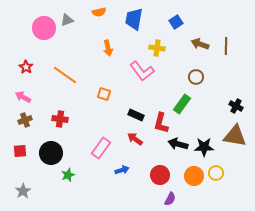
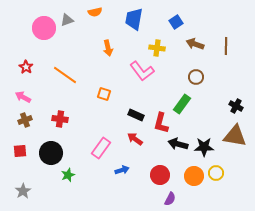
orange semicircle: moved 4 px left
brown arrow: moved 5 px left
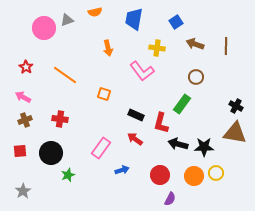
brown triangle: moved 3 px up
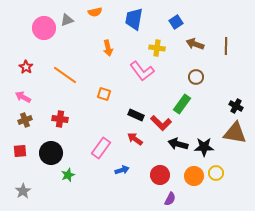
red L-shape: rotated 60 degrees counterclockwise
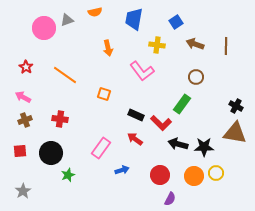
yellow cross: moved 3 px up
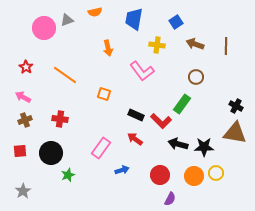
red L-shape: moved 2 px up
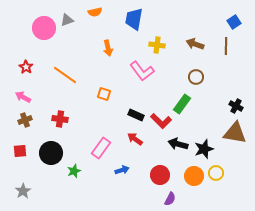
blue square: moved 58 px right
black star: moved 2 px down; rotated 18 degrees counterclockwise
green star: moved 6 px right, 4 px up
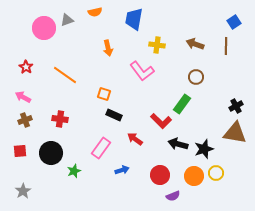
black cross: rotated 32 degrees clockwise
black rectangle: moved 22 px left
purple semicircle: moved 3 px right, 3 px up; rotated 40 degrees clockwise
